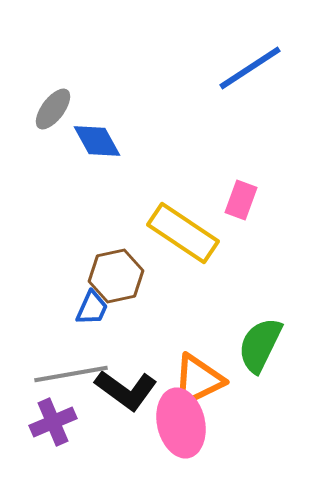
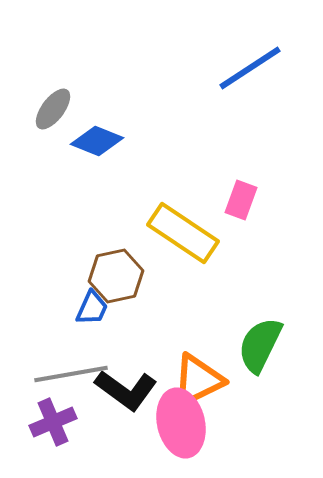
blue diamond: rotated 39 degrees counterclockwise
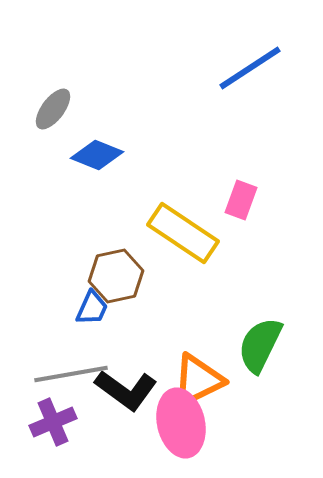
blue diamond: moved 14 px down
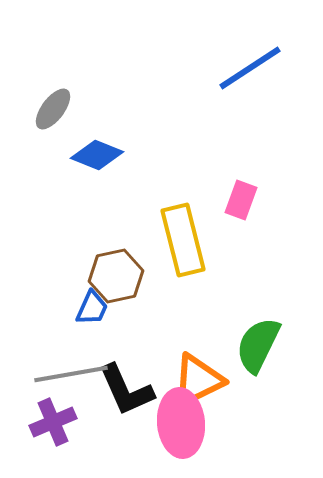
yellow rectangle: moved 7 px down; rotated 42 degrees clockwise
green semicircle: moved 2 px left
black L-shape: rotated 30 degrees clockwise
pink ellipse: rotated 8 degrees clockwise
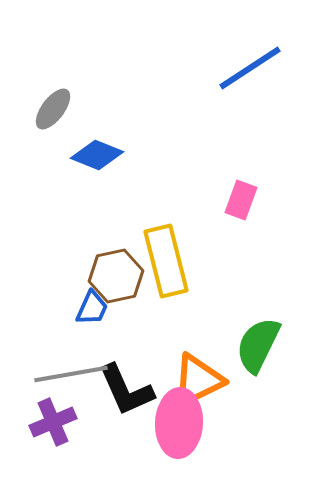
yellow rectangle: moved 17 px left, 21 px down
pink ellipse: moved 2 px left; rotated 8 degrees clockwise
